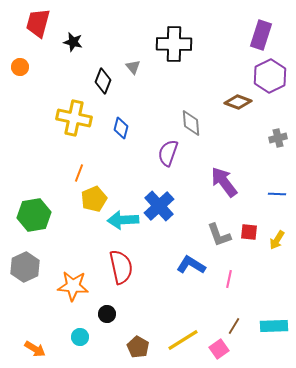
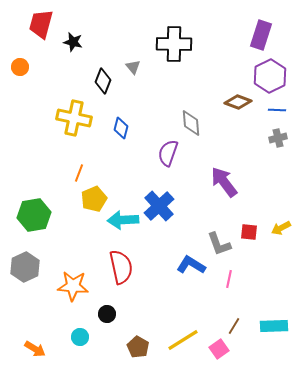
red trapezoid: moved 3 px right, 1 px down
blue line: moved 84 px up
gray L-shape: moved 9 px down
yellow arrow: moved 4 px right, 12 px up; rotated 30 degrees clockwise
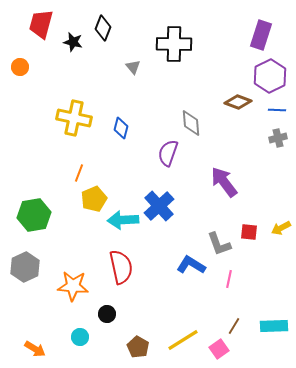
black diamond: moved 53 px up
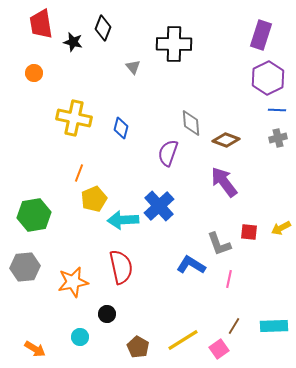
red trapezoid: rotated 24 degrees counterclockwise
orange circle: moved 14 px right, 6 px down
purple hexagon: moved 2 px left, 2 px down
brown diamond: moved 12 px left, 38 px down
gray hexagon: rotated 20 degrees clockwise
orange star: moved 4 px up; rotated 16 degrees counterclockwise
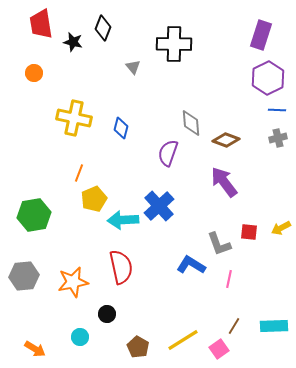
gray hexagon: moved 1 px left, 9 px down
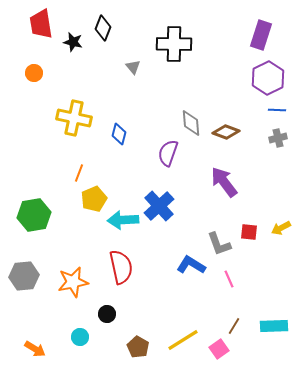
blue diamond: moved 2 px left, 6 px down
brown diamond: moved 8 px up
pink line: rotated 36 degrees counterclockwise
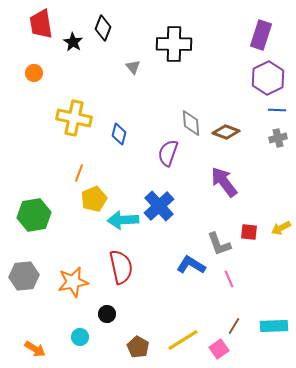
black star: rotated 18 degrees clockwise
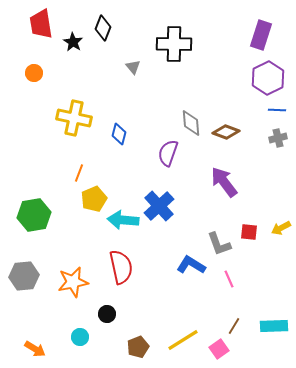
cyan arrow: rotated 8 degrees clockwise
brown pentagon: rotated 20 degrees clockwise
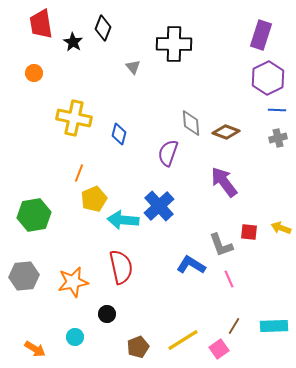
yellow arrow: rotated 48 degrees clockwise
gray L-shape: moved 2 px right, 1 px down
cyan circle: moved 5 px left
